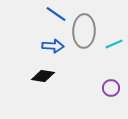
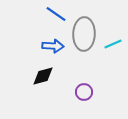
gray ellipse: moved 3 px down
cyan line: moved 1 px left
black diamond: rotated 25 degrees counterclockwise
purple circle: moved 27 px left, 4 px down
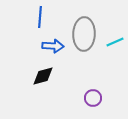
blue line: moved 16 px left, 3 px down; rotated 60 degrees clockwise
cyan line: moved 2 px right, 2 px up
purple circle: moved 9 px right, 6 px down
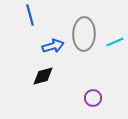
blue line: moved 10 px left, 2 px up; rotated 20 degrees counterclockwise
blue arrow: rotated 20 degrees counterclockwise
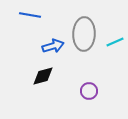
blue line: rotated 65 degrees counterclockwise
purple circle: moved 4 px left, 7 px up
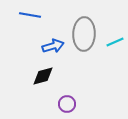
purple circle: moved 22 px left, 13 px down
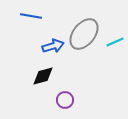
blue line: moved 1 px right, 1 px down
gray ellipse: rotated 36 degrees clockwise
purple circle: moved 2 px left, 4 px up
